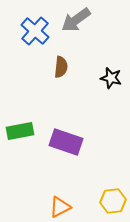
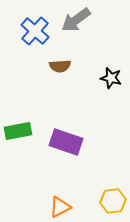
brown semicircle: moved 1 px left, 1 px up; rotated 80 degrees clockwise
green rectangle: moved 2 px left
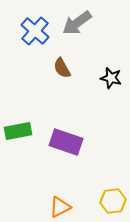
gray arrow: moved 1 px right, 3 px down
brown semicircle: moved 2 px right, 2 px down; rotated 65 degrees clockwise
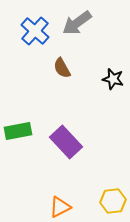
black star: moved 2 px right, 1 px down
purple rectangle: rotated 28 degrees clockwise
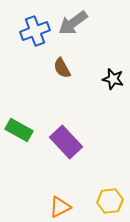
gray arrow: moved 4 px left
blue cross: rotated 28 degrees clockwise
green rectangle: moved 1 px right, 1 px up; rotated 40 degrees clockwise
yellow hexagon: moved 3 px left
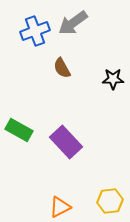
black star: rotated 15 degrees counterclockwise
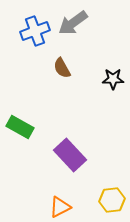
green rectangle: moved 1 px right, 3 px up
purple rectangle: moved 4 px right, 13 px down
yellow hexagon: moved 2 px right, 1 px up
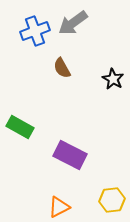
black star: rotated 30 degrees clockwise
purple rectangle: rotated 20 degrees counterclockwise
orange triangle: moved 1 px left
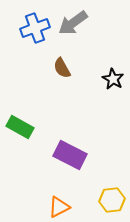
blue cross: moved 3 px up
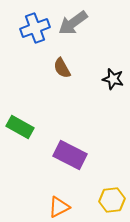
black star: rotated 15 degrees counterclockwise
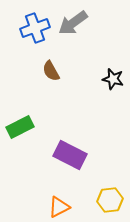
brown semicircle: moved 11 px left, 3 px down
green rectangle: rotated 56 degrees counterclockwise
yellow hexagon: moved 2 px left
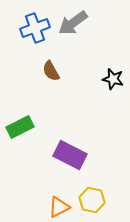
yellow hexagon: moved 18 px left; rotated 20 degrees clockwise
